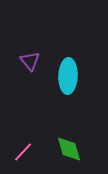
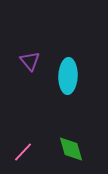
green diamond: moved 2 px right
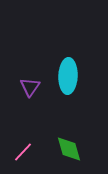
purple triangle: moved 26 px down; rotated 15 degrees clockwise
green diamond: moved 2 px left
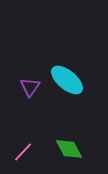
cyan ellipse: moved 1 px left, 4 px down; rotated 52 degrees counterclockwise
green diamond: rotated 12 degrees counterclockwise
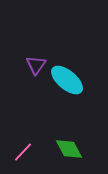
purple triangle: moved 6 px right, 22 px up
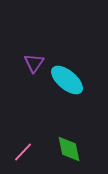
purple triangle: moved 2 px left, 2 px up
green diamond: rotated 16 degrees clockwise
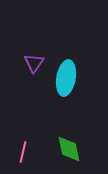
cyan ellipse: moved 1 px left, 2 px up; rotated 60 degrees clockwise
pink line: rotated 30 degrees counterclockwise
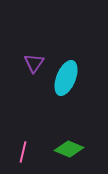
cyan ellipse: rotated 12 degrees clockwise
green diamond: rotated 56 degrees counterclockwise
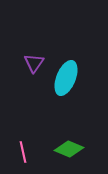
pink line: rotated 25 degrees counterclockwise
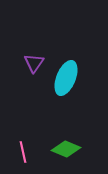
green diamond: moved 3 px left
